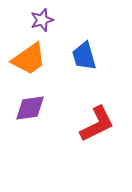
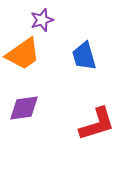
orange trapezoid: moved 6 px left, 5 px up
purple diamond: moved 6 px left
red L-shape: rotated 9 degrees clockwise
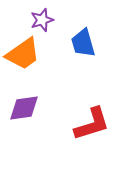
blue trapezoid: moved 1 px left, 13 px up
red L-shape: moved 5 px left
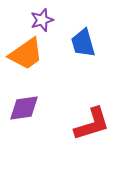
orange trapezoid: moved 3 px right
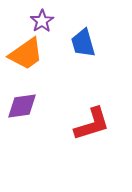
purple star: moved 1 px down; rotated 15 degrees counterclockwise
purple diamond: moved 2 px left, 2 px up
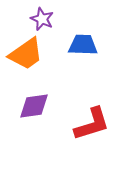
purple star: moved 2 px up; rotated 15 degrees counterclockwise
blue trapezoid: moved 2 px down; rotated 108 degrees clockwise
purple diamond: moved 12 px right
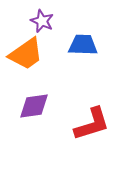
purple star: moved 2 px down
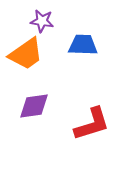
purple star: rotated 15 degrees counterclockwise
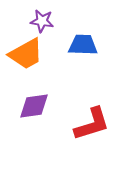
orange trapezoid: rotated 6 degrees clockwise
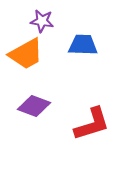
purple diamond: rotated 28 degrees clockwise
